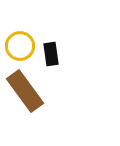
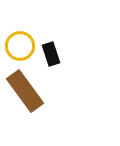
black rectangle: rotated 10 degrees counterclockwise
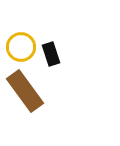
yellow circle: moved 1 px right, 1 px down
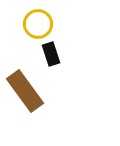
yellow circle: moved 17 px right, 23 px up
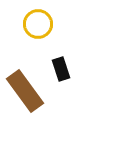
black rectangle: moved 10 px right, 15 px down
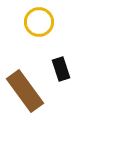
yellow circle: moved 1 px right, 2 px up
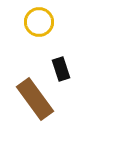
brown rectangle: moved 10 px right, 8 px down
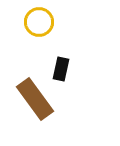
black rectangle: rotated 30 degrees clockwise
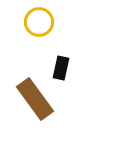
black rectangle: moved 1 px up
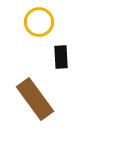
black rectangle: moved 11 px up; rotated 15 degrees counterclockwise
